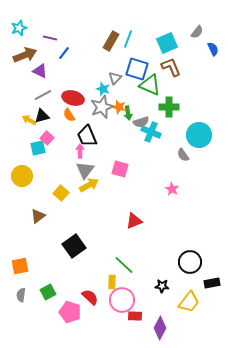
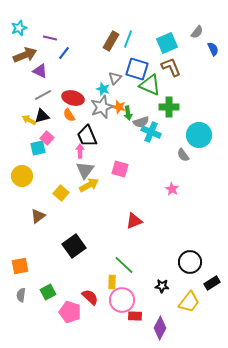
black rectangle at (212, 283): rotated 21 degrees counterclockwise
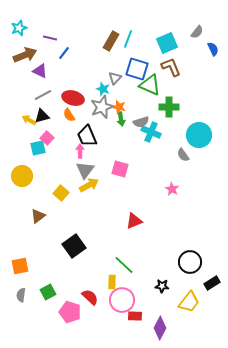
green arrow at (128, 113): moved 7 px left, 6 px down
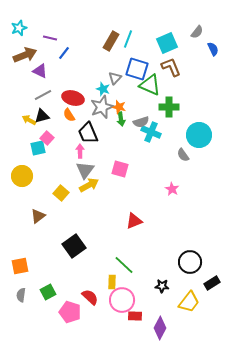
black trapezoid at (87, 136): moved 1 px right, 3 px up
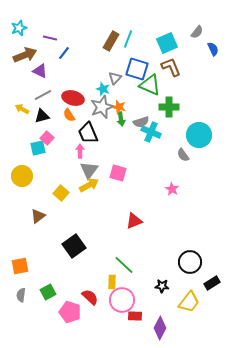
yellow arrow at (29, 120): moved 7 px left, 11 px up
pink square at (120, 169): moved 2 px left, 4 px down
gray triangle at (85, 170): moved 4 px right
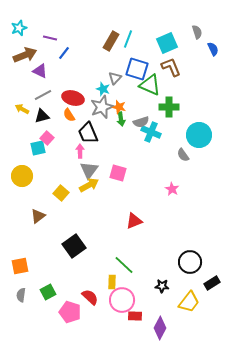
gray semicircle at (197, 32): rotated 56 degrees counterclockwise
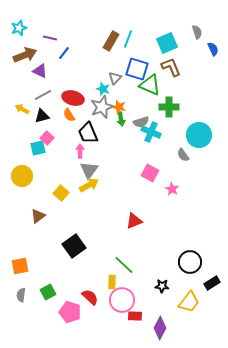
pink square at (118, 173): moved 32 px right; rotated 12 degrees clockwise
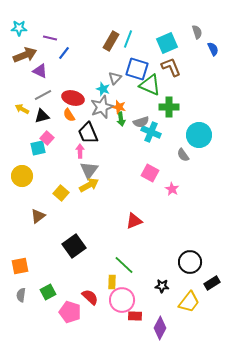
cyan star at (19, 28): rotated 21 degrees clockwise
